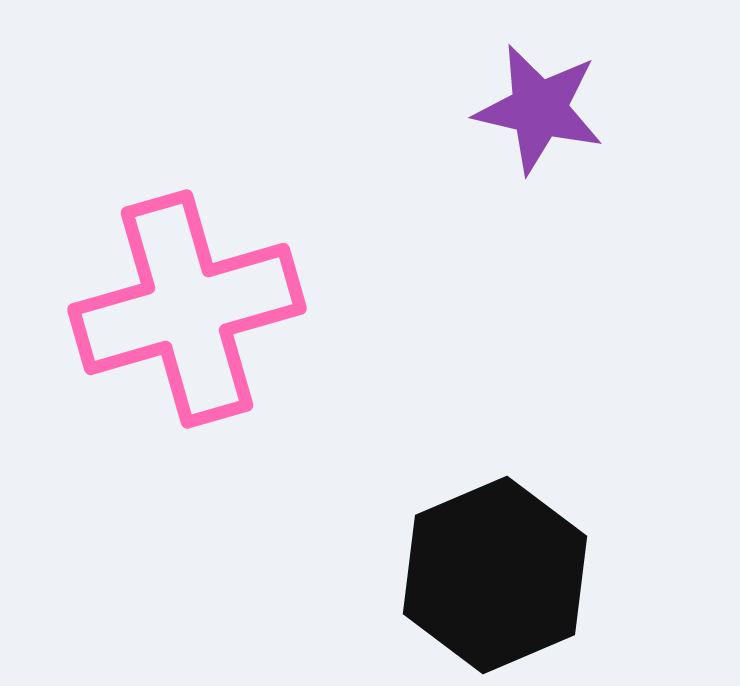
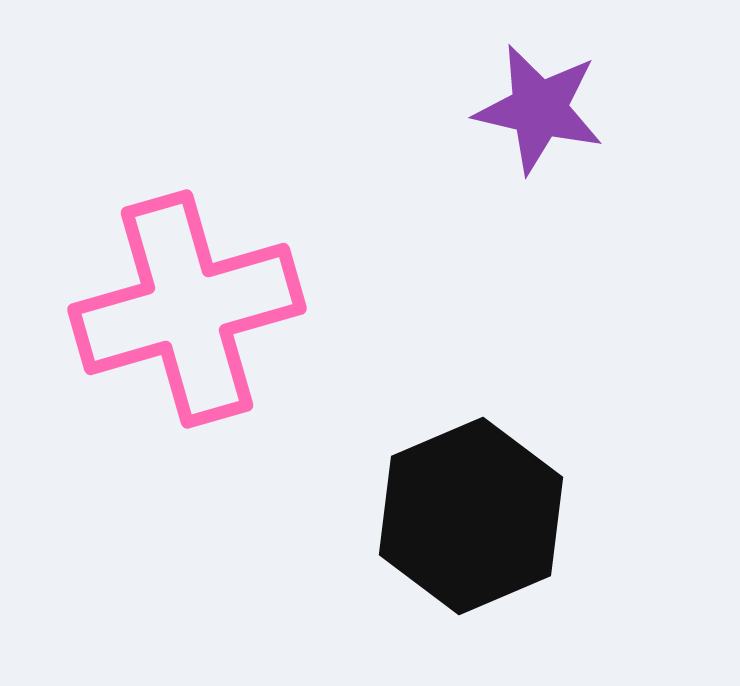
black hexagon: moved 24 px left, 59 px up
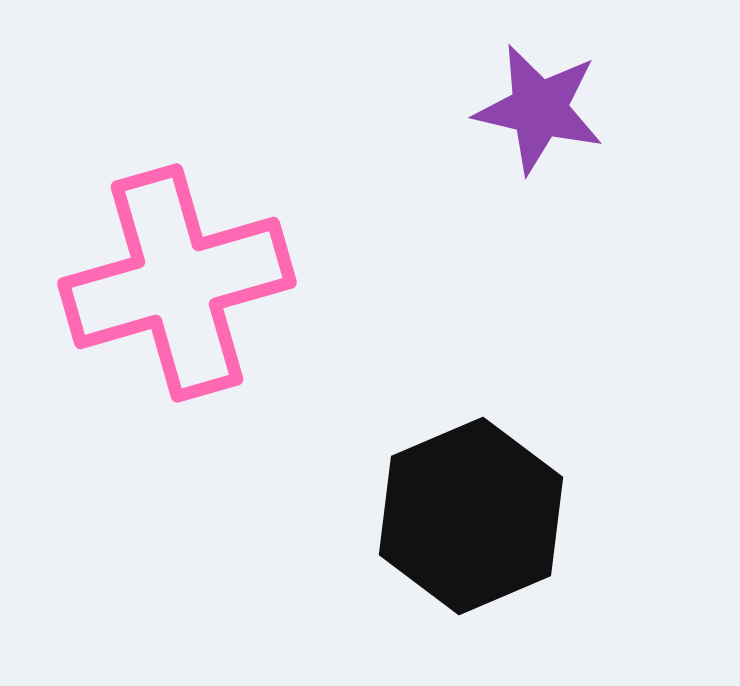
pink cross: moved 10 px left, 26 px up
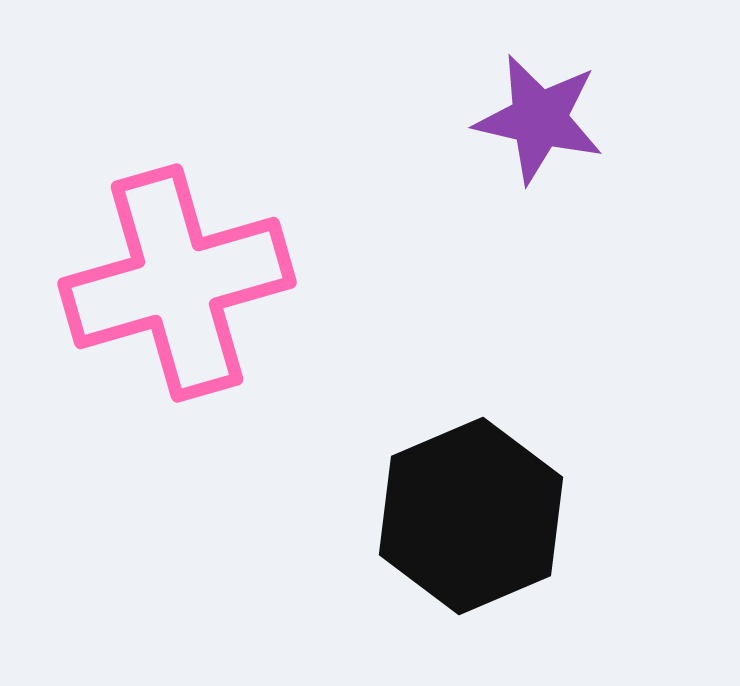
purple star: moved 10 px down
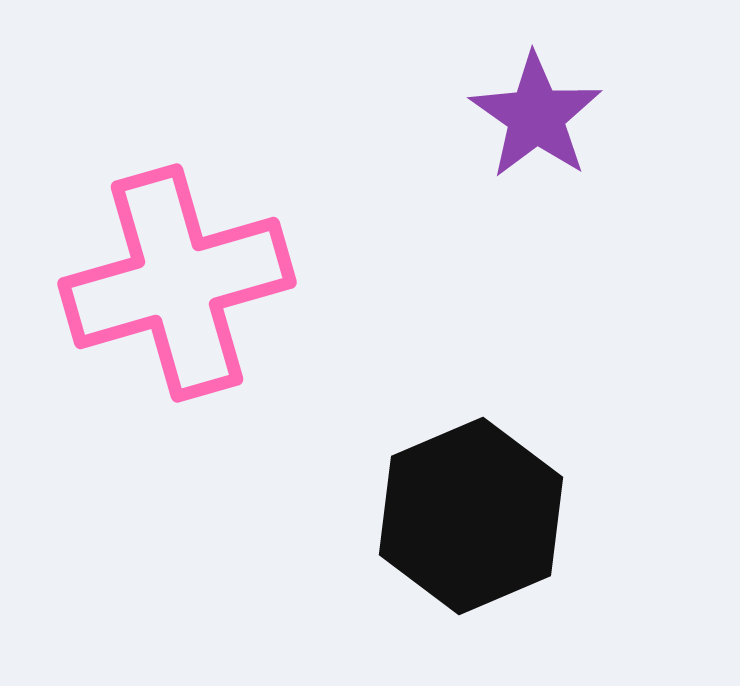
purple star: moved 3 px left, 3 px up; rotated 22 degrees clockwise
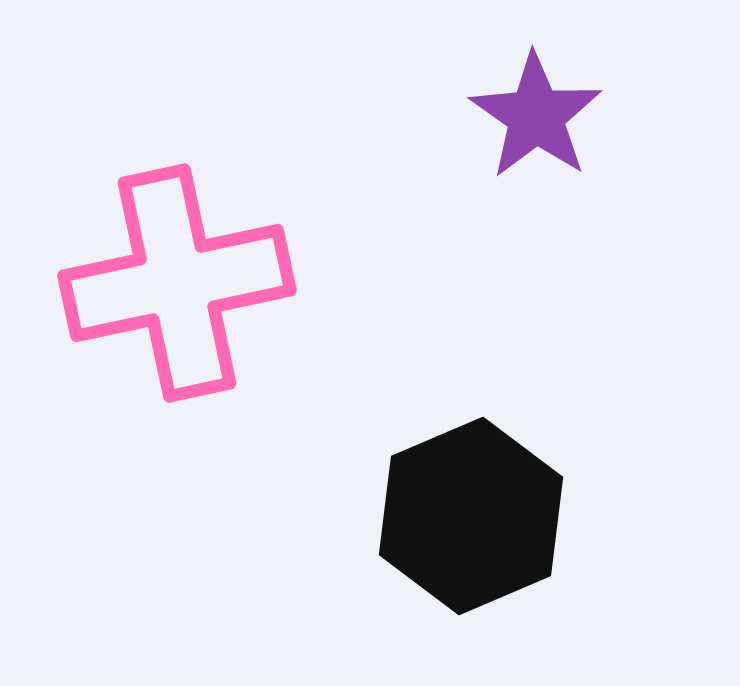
pink cross: rotated 4 degrees clockwise
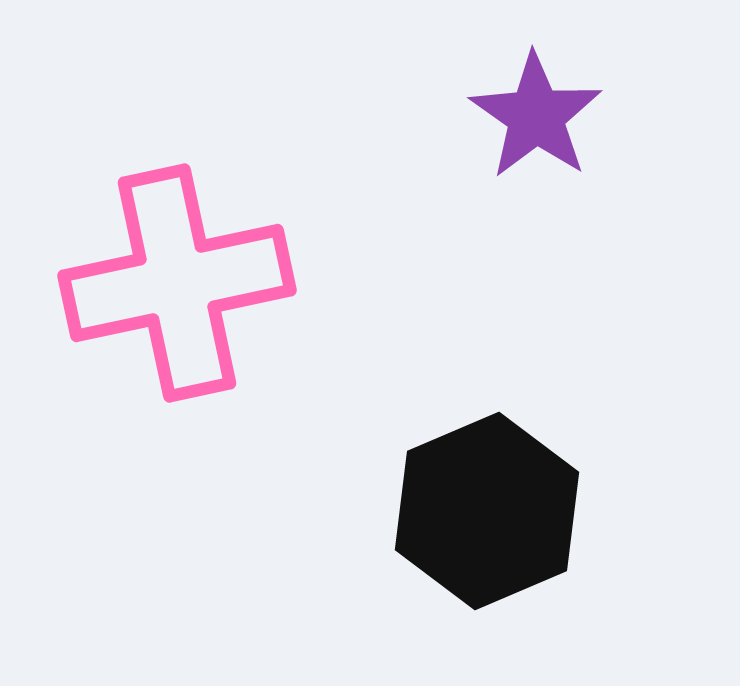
black hexagon: moved 16 px right, 5 px up
